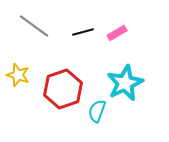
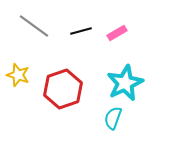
black line: moved 2 px left, 1 px up
cyan semicircle: moved 16 px right, 7 px down
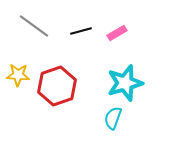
yellow star: rotated 15 degrees counterclockwise
cyan star: rotated 9 degrees clockwise
red hexagon: moved 6 px left, 3 px up
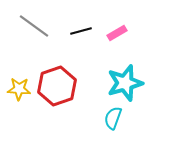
yellow star: moved 1 px right, 14 px down
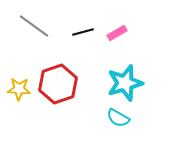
black line: moved 2 px right, 1 px down
red hexagon: moved 1 px right, 2 px up
cyan semicircle: moved 5 px right; rotated 80 degrees counterclockwise
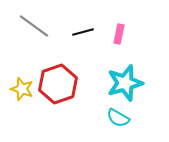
pink rectangle: moved 2 px right, 1 px down; rotated 48 degrees counterclockwise
yellow star: moved 3 px right; rotated 15 degrees clockwise
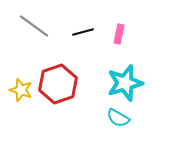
yellow star: moved 1 px left, 1 px down
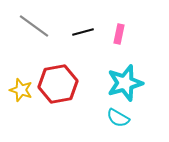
red hexagon: rotated 9 degrees clockwise
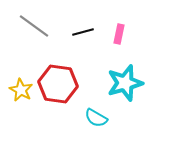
red hexagon: rotated 18 degrees clockwise
yellow star: rotated 10 degrees clockwise
cyan semicircle: moved 22 px left
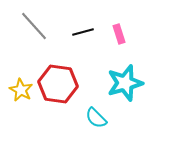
gray line: rotated 12 degrees clockwise
pink rectangle: rotated 30 degrees counterclockwise
cyan semicircle: rotated 15 degrees clockwise
